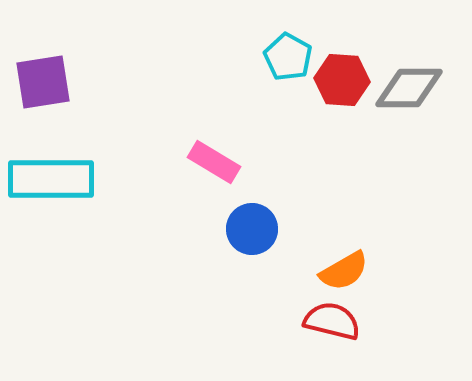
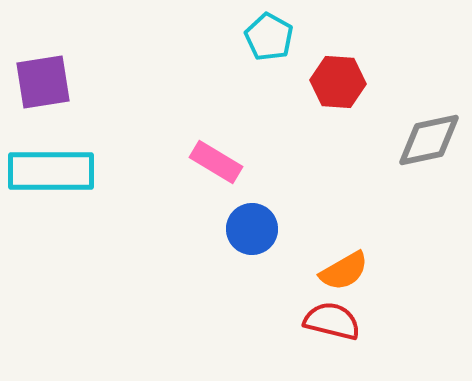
cyan pentagon: moved 19 px left, 20 px up
red hexagon: moved 4 px left, 2 px down
gray diamond: moved 20 px right, 52 px down; rotated 12 degrees counterclockwise
pink rectangle: moved 2 px right
cyan rectangle: moved 8 px up
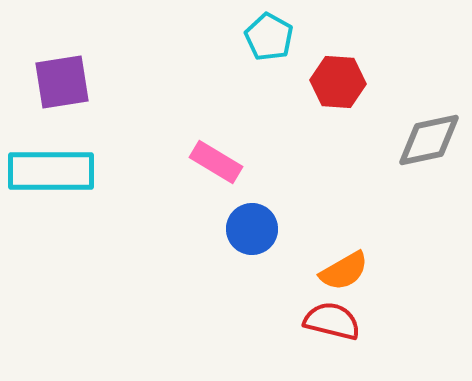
purple square: moved 19 px right
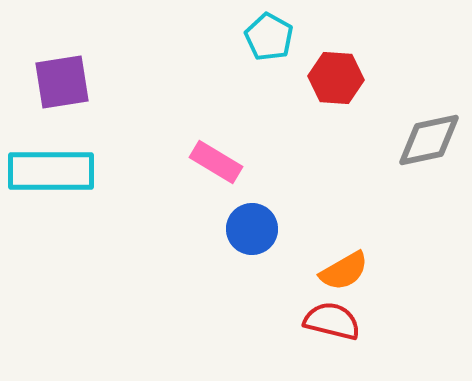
red hexagon: moved 2 px left, 4 px up
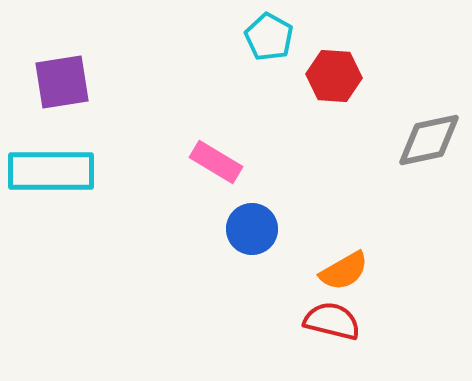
red hexagon: moved 2 px left, 2 px up
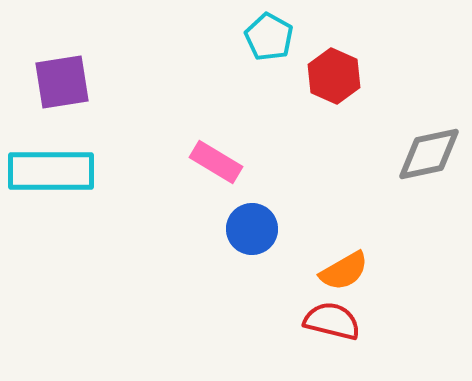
red hexagon: rotated 20 degrees clockwise
gray diamond: moved 14 px down
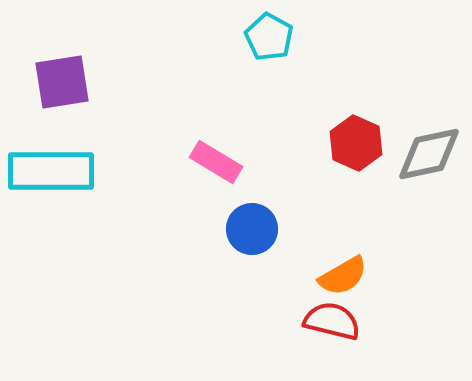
red hexagon: moved 22 px right, 67 px down
orange semicircle: moved 1 px left, 5 px down
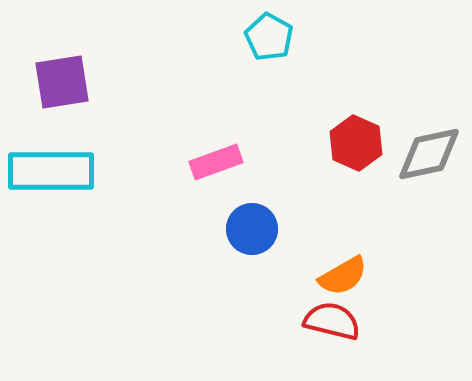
pink rectangle: rotated 51 degrees counterclockwise
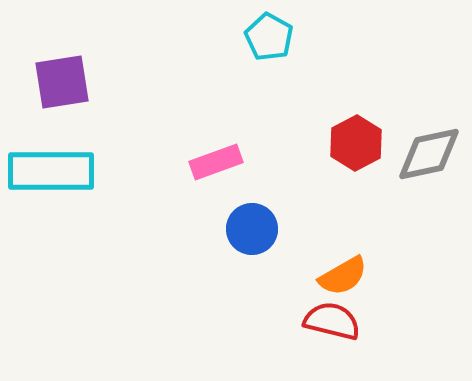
red hexagon: rotated 8 degrees clockwise
